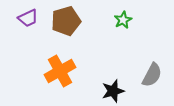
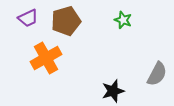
green star: rotated 24 degrees counterclockwise
orange cross: moved 14 px left, 13 px up
gray semicircle: moved 5 px right, 1 px up
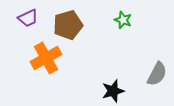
brown pentagon: moved 2 px right, 4 px down
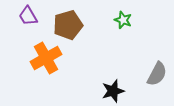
purple trapezoid: moved 2 px up; rotated 85 degrees clockwise
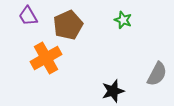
brown pentagon: rotated 8 degrees counterclockwise
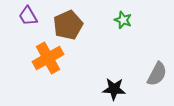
orange cross: moved 2 px right
black star: moved 1 px right, 2 px up; rotated 20 degrees clockwise
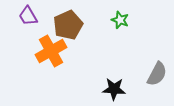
green star: moved 3 px left
orange cross: moved 3 px right, 7 px up
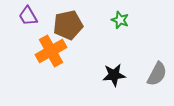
brown pentagon: rotated 12 degrees clockwise
black star: moved 14 px up; rotated 10 degrees counterclockwise
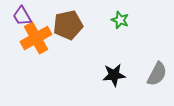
purple trapezoid: moved 6 px left
orange cross: moved 15 px left, 13 px up
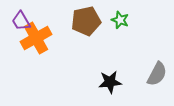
purple trapezoid: moved 1 px left, 5 px down
brown pentagon: moved 18 px right, 4 px up
black star: moved 4 px left, 7 px down
